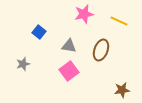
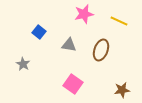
gray triangle: moved 1 px up
gray star: rotated 24 degrees counterclockwise
pink square: moved 4 px right, 13 px down; rotated 18 degrees counterclockwise
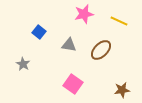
brown ellipse: rotated 25 degrees clockwise
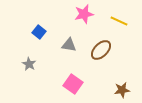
gray star: moved 6 px right
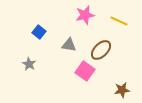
pink star: moved 1 px right, 1 px down
pink square: moved 12 px right, 13 px up
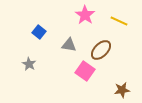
pink star: rotated 24 degrees counterclockwise
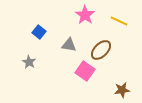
gray star: moved 2 px up
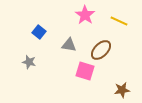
gray star: rotated 16 degrees counterclockwise
pink square: rotated 18 degrees counterclockwise
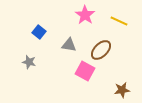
pink square: rotated 12 degrees clockwise
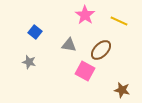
blue square: moved 4 px left
brown star: rotated 21 degrees clockwise
